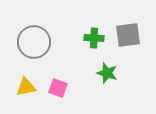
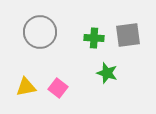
gray circle: moved 6 px right, 10 px up
pink square: rotated 18 degrees clockwise
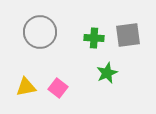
green star: rotated 30 degrees clockwise
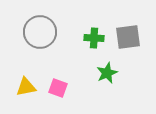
gray square: moved 2 px down
pink square: rotated 18 degrees counterclockwise
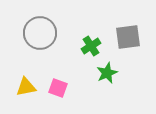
gray circle: moved 1 px down
green cross: moved 3 px left, 8 px down; rotated 36 degrees counterclockwise
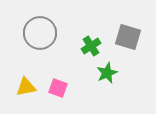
gray square: rotated 24 degrees clockwise
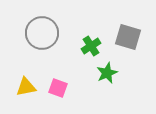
gray circle: moved 2 px right
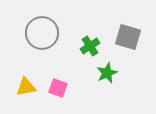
green cross: moved 1 px left
